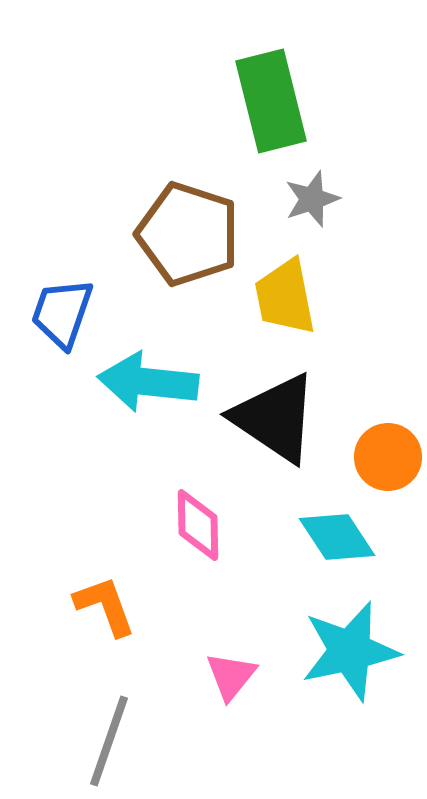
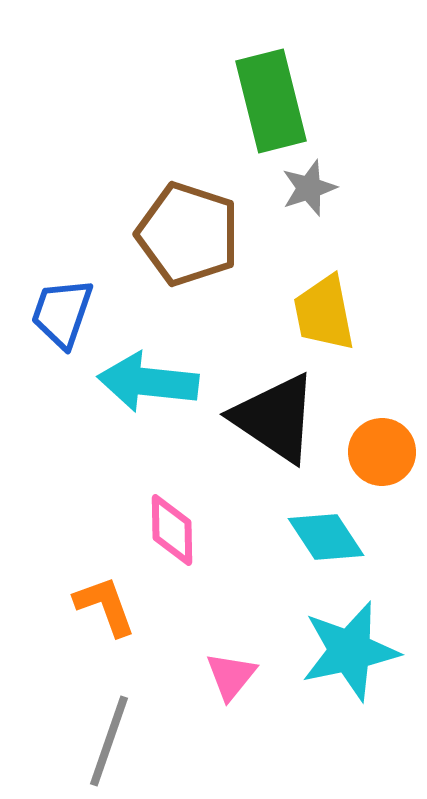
gray star: moved 3 px left, 11 px up
yellow trapezoid: moved 39 px right, 16 px down
orange circle: moved 6 px left, 5 px up
pink diamond: moved 26 px left, 5 px down
cyan diamond: moved 11 px left
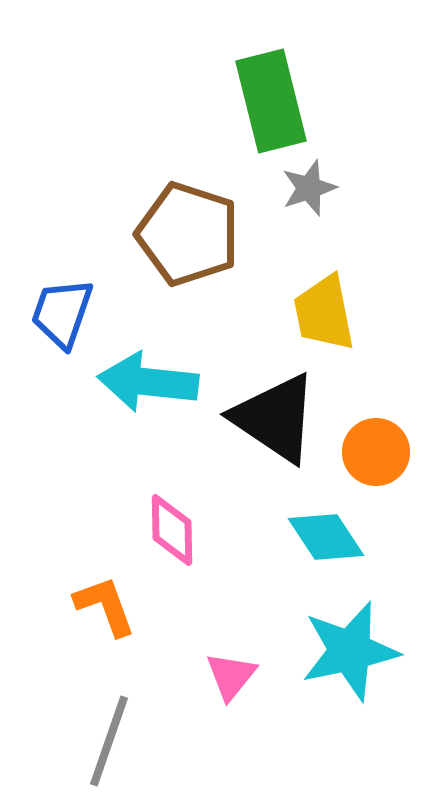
orange circle: moved 6 px left
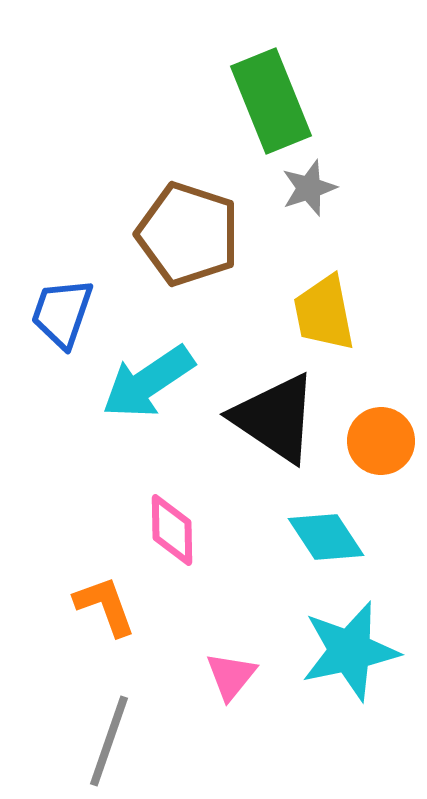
green rectangle: rotated 8 degrees counterclockwise
cyan arrow: rotated 40 degrees counterclockwise
orange circle: moved 5 px right, 11 px up
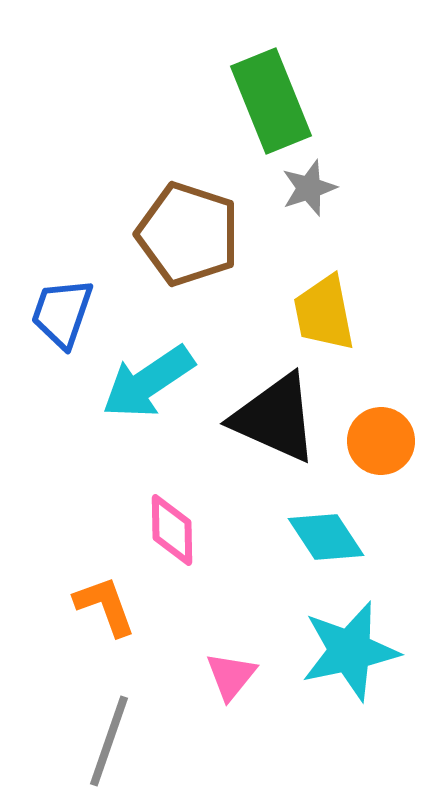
black triangle: rotated 10 degrees counterclockwise
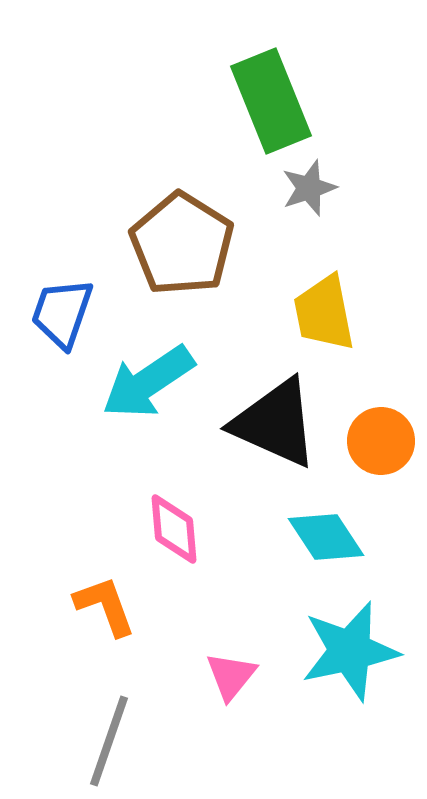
brown pentagon: moved 6 px left, 10 px down; rotated 14 degrees clockwise
black triangle: moved 5 px down
pink diamond: moved 2 px right, 1 px up; rotated 4 degrees counterclockwise
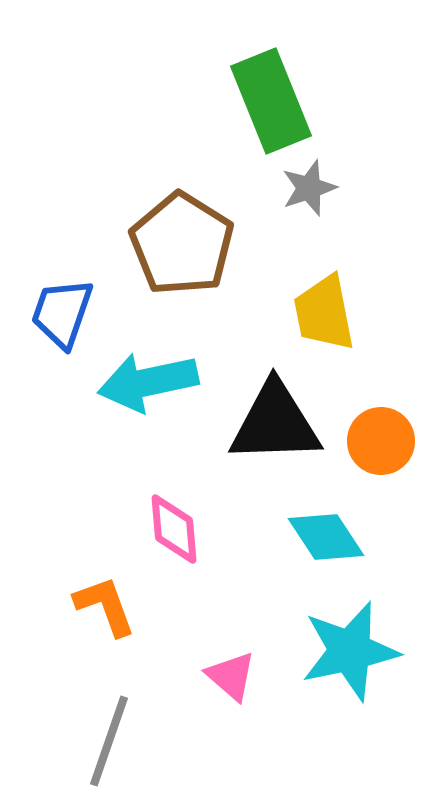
cyan arrow: rotated 22 degrees clockwise
black triangle: rotated 26 degrees counterclockwise
pink triangle: rotated 28 degrees counterclockwise
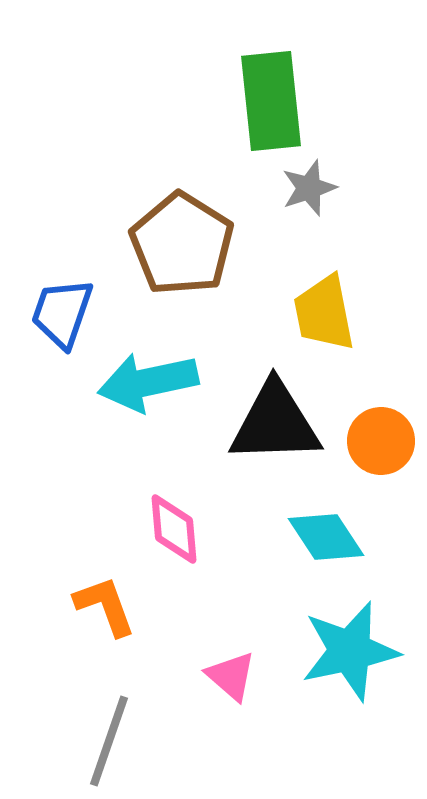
green rectangle: rotated 16 degrees clockwise
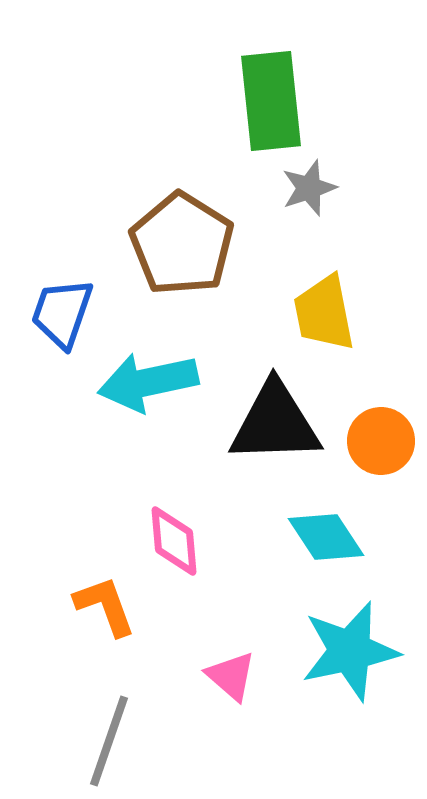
pink diamond: moved 12 px down
